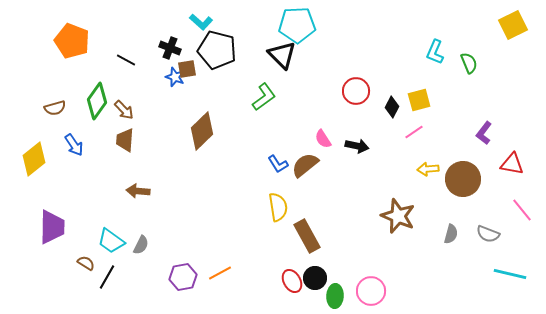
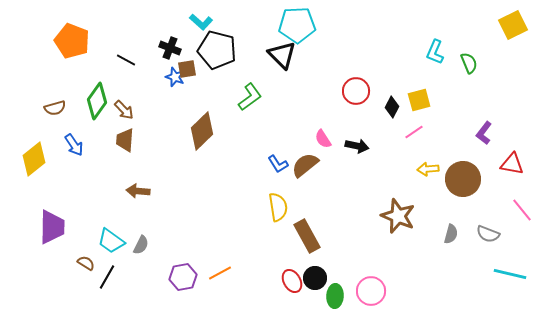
green L-shape at (264, 97): moved 14 px left
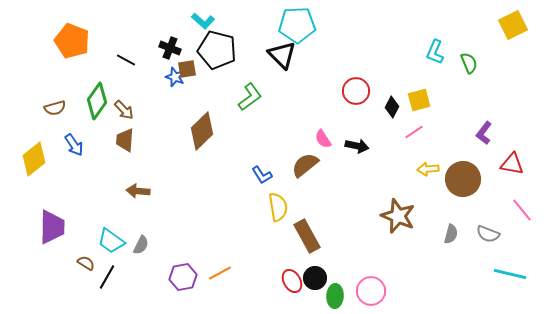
cyan L-shape at (201, 22): moved 2 px right, 1 px up
blue L-shape at (278, 164): moved 16 px left, 11 px down
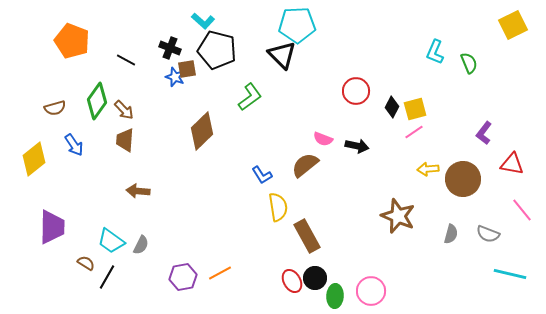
yellow square at (419, 100): moved 4 px left, 9 px down
pink semicircle at (323, 139): rotated 36 degrees counterclockwise
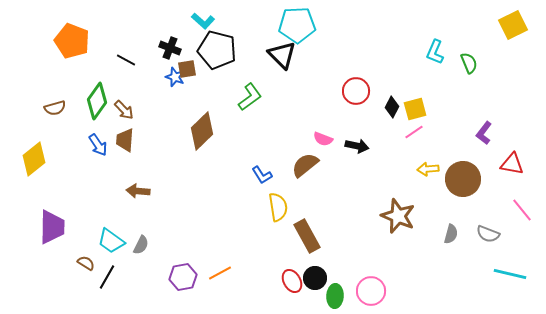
blue arrow at (74, 145): moved 24 px right
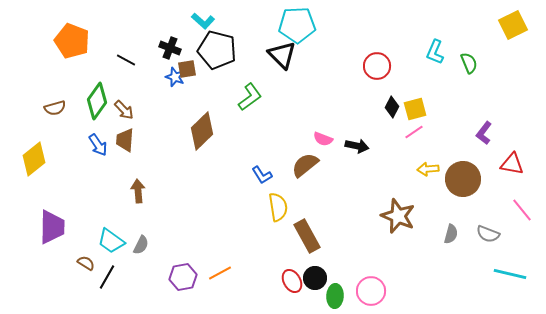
red circle at (356, 91): moved 21 px right, 25 px up
brown arrow at (138, 191): rotated 80 degrees clockwise
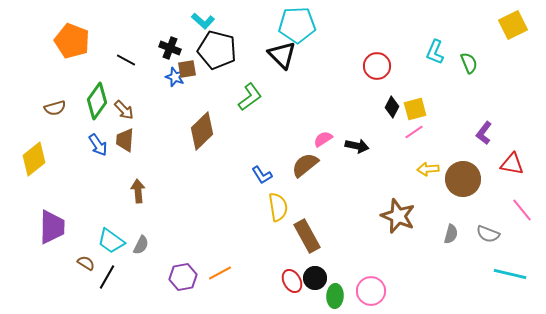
pink semicircle at (323, 139): rotated 126 degrees clockwise
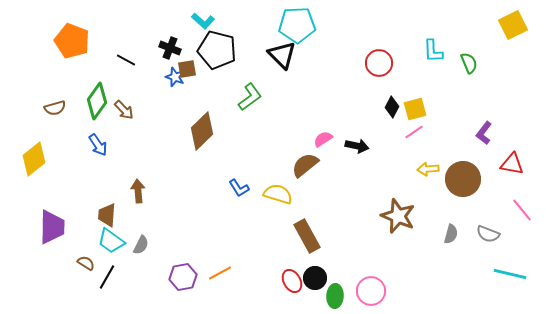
cyan L-shape at (435, 52): moved 2 px left, 1 px up; rotated 25 degrees counterclockwise
red circle at (377, 66): moved 2 px right, 3 px up
brown trapezoid at (125, 140): moved 18 px left, 75 px down
blue L-shape at (262, 175): moved 23 px left, 13 px down
yellow semicircle at (278, 207): moved 13 px up; rotated 64 degrees counterclockwise
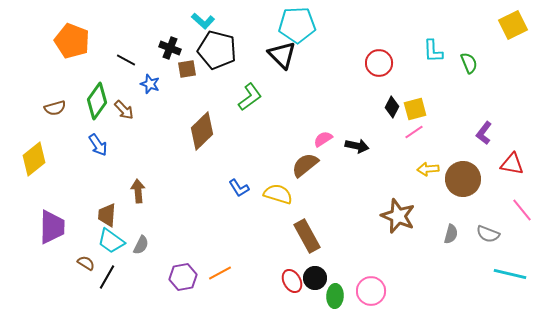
blue star at (175, 77): moved 25 px left, 7 px down
